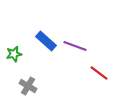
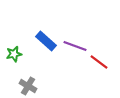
red line: moved 11 px up
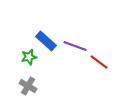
green star: moved 15 px right, 3 px down
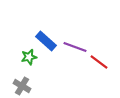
purple line: moved 1 px down
gray cross: moved 6 px left
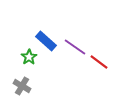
purple line: rotated 15 degrees clockwise
green star: rotated 21 degrees counterclockwise
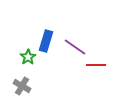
blue rectangle: rotated 65 degrees clockwise
green star: moved 1 px left
red line: moved 3 px left, 3 px down; rotated 36 degrees counterclockwise
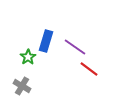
red line: moved 7 px left, 4 px down; rotated 36 degrees clockwise
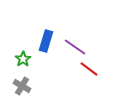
green star: moved 5 px left, 2 px down
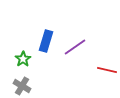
purple line: rotated 70 degrees counterclockwise
red line: moved 18 px right, 1 px down; rotated 24 degrees counterclockwise
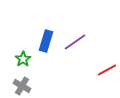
purple line: moved 5 px up
red line: rotated 42 degrees counterclockwise
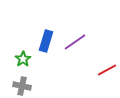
gray cross: rotated 18 degrees counterclockwise
